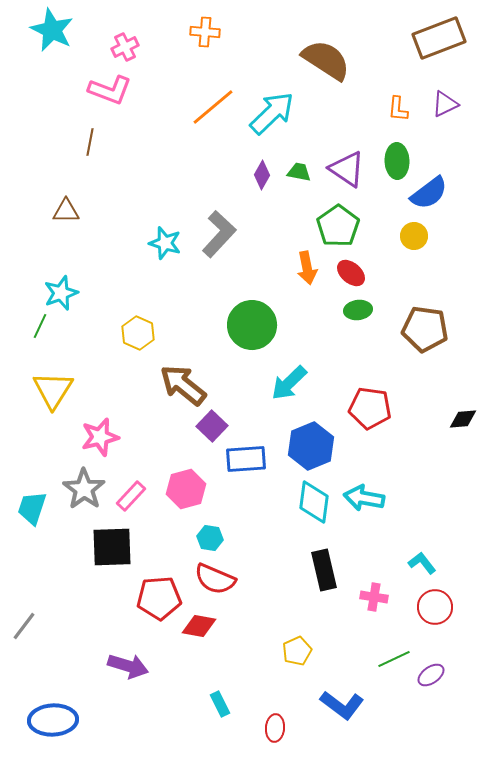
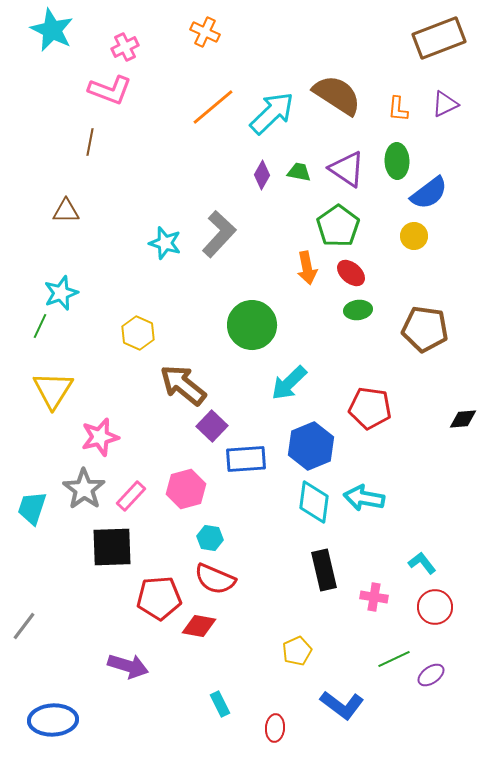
orange cross at (205, 32): rotated 20 degrees clockwise
brown semicircle at (326, 60): moved 11 px right, 35 px down
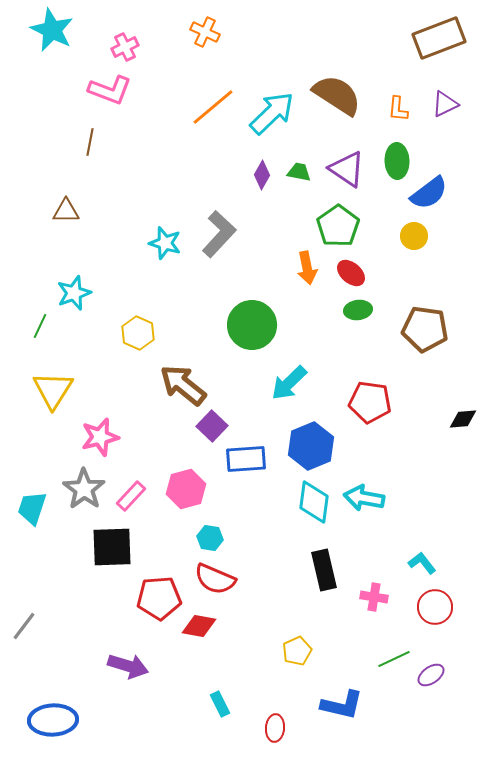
cyan star at (61, 293): moved 13 px right
red pentagon at (370, 408): moved 6 px up
blue L-shape at (342, 705): rotated 24 degrees counterclockwise
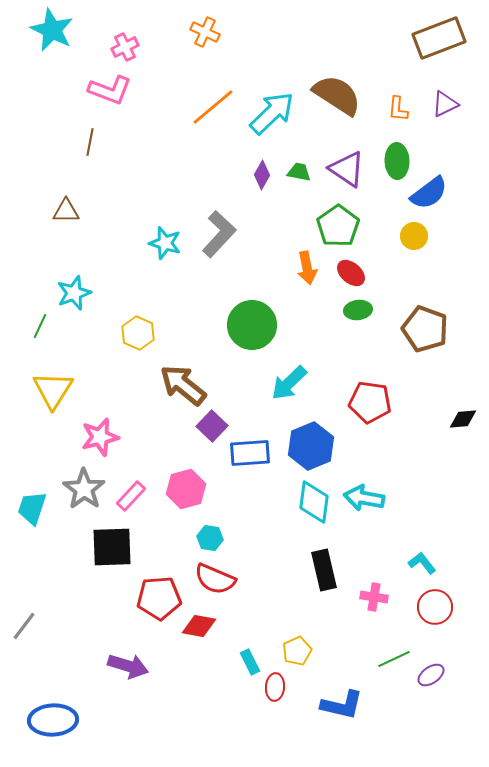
brown pentagon at (425, 329): rotated 12 degrees clockwise
blue rectangle at (246, 459): moved 4 px right, 6 px up
cyan rectangle at (220, 704): moved 30 px right, 42 px up
red ellipse at (275, 728): moved 41 px up
